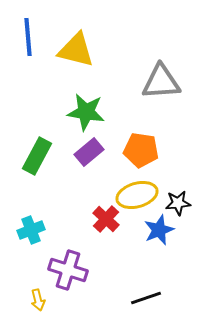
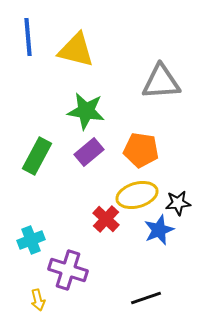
green star: moved 1 px up
cyan cross: moved 10 px down
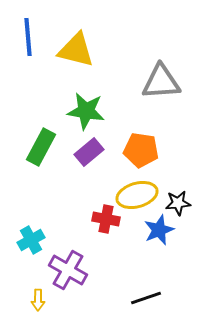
green rectangle: moved 4 px right, 9 px up
red cross: rotated 32 degrees counterclockwise
cyan cross: rotated 8 degrees counterclockwise
purple cross: rotated 12 degrees clockwise
yellow arrow: rotated 15 degrees clockwise
